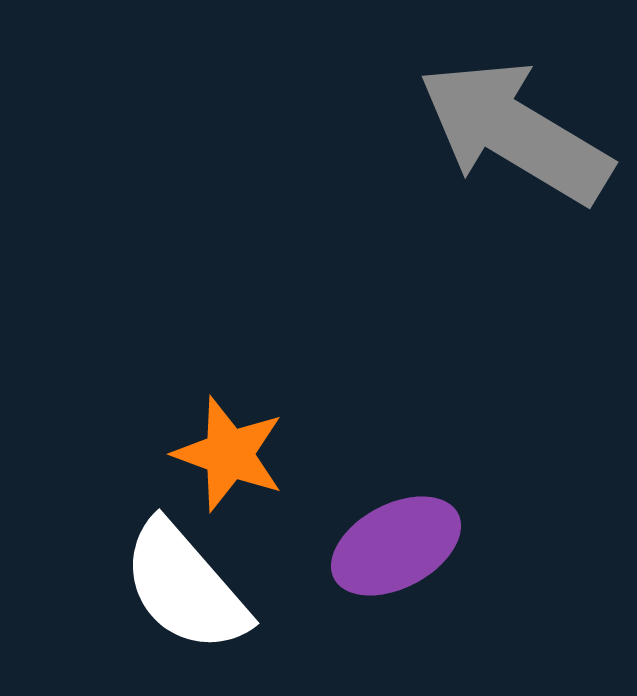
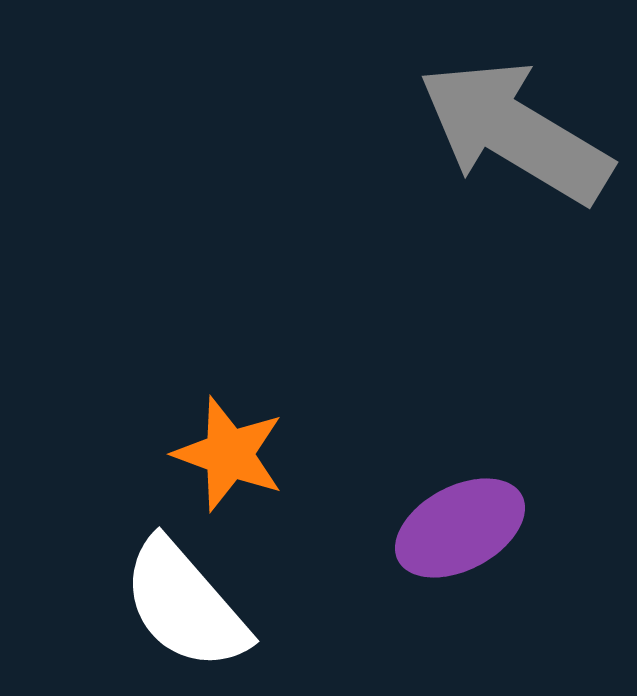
purple ellipse: moved 64 px right, 18 px up
white semicircle: moved 18 px down
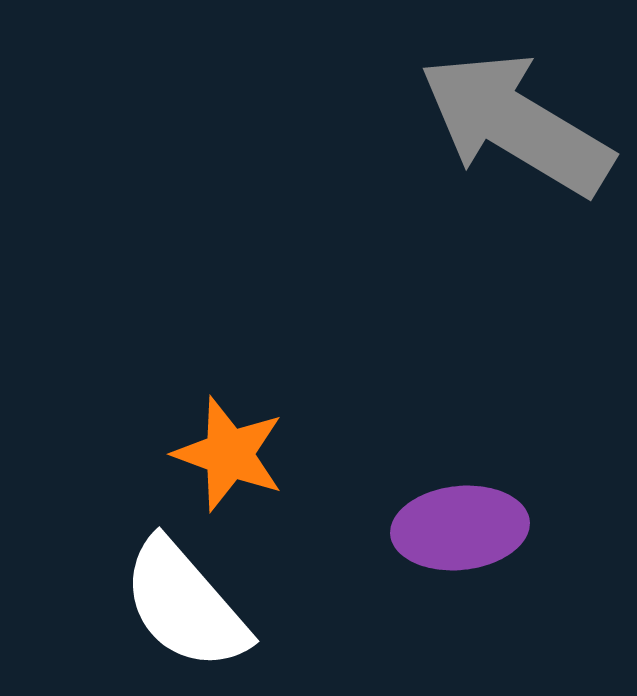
gray arrow: moved 1 px right, 8 px up
purple ellipse: rotated 22 degrees clockwise
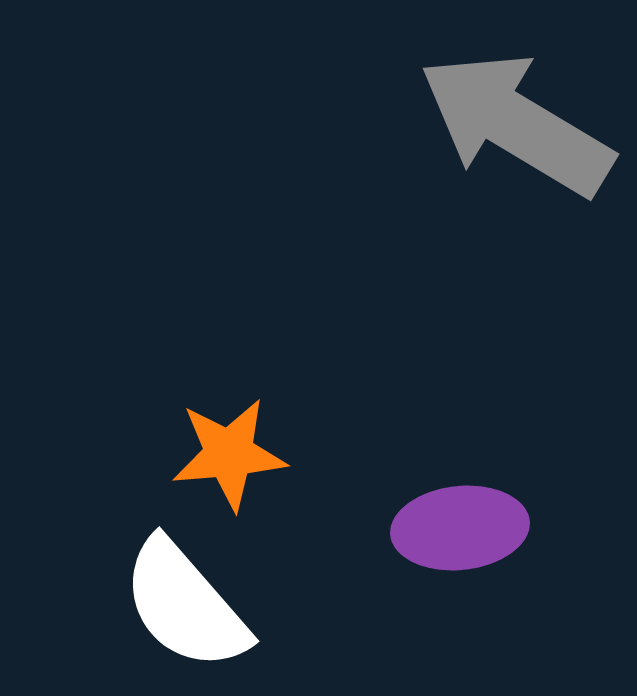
orange star: rotated 25 degrees counterclockwise
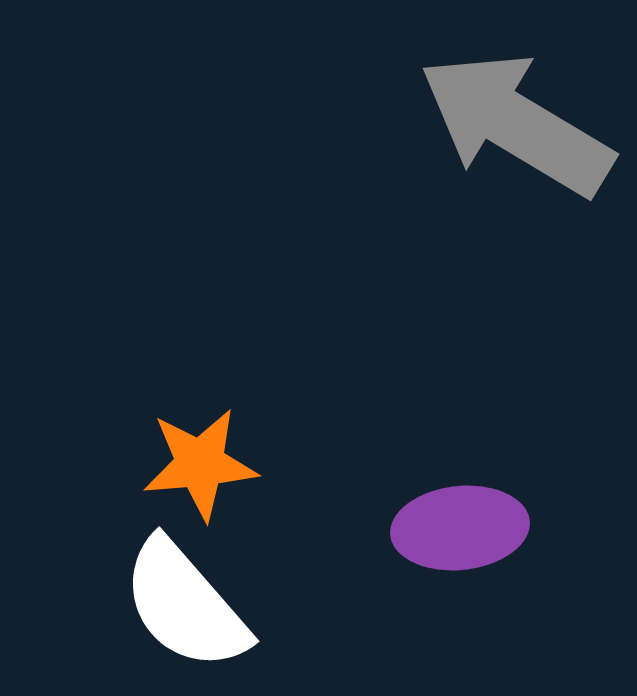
orange star: moved 29 px left, 10 px down
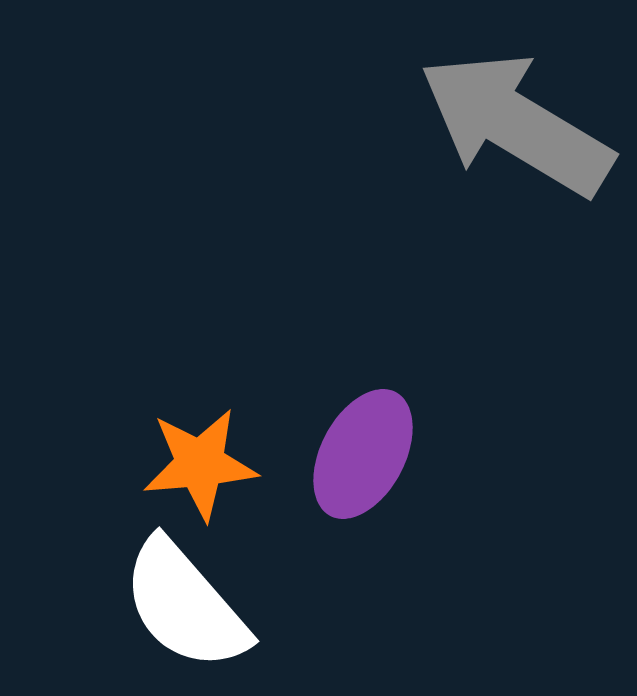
purple ellipse: moved 97 px left, 74 px up; rotated 56 degrees counterclockwise
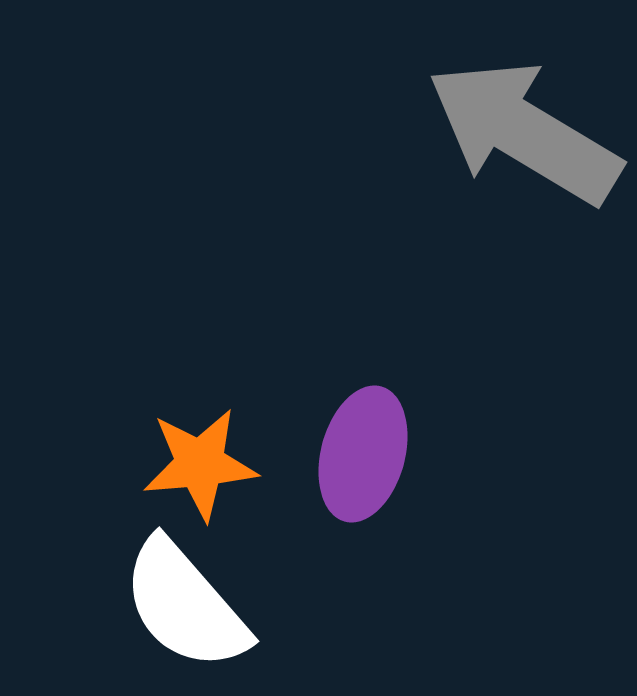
gray arrow: moved 8 px right, 8 px down
purple ellipse: rotated 13 degrees counterclockwise
